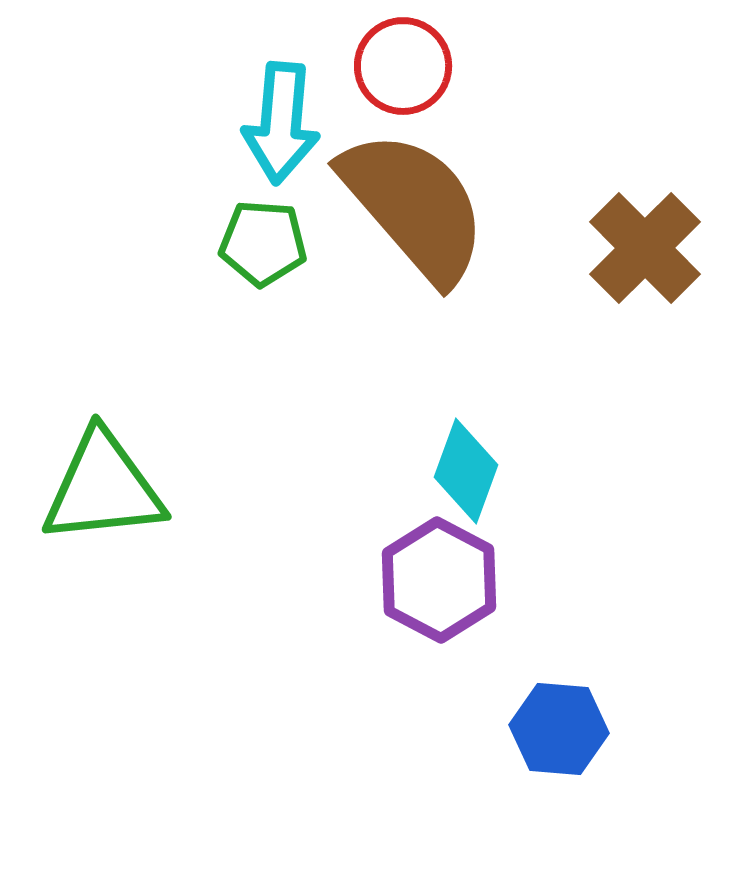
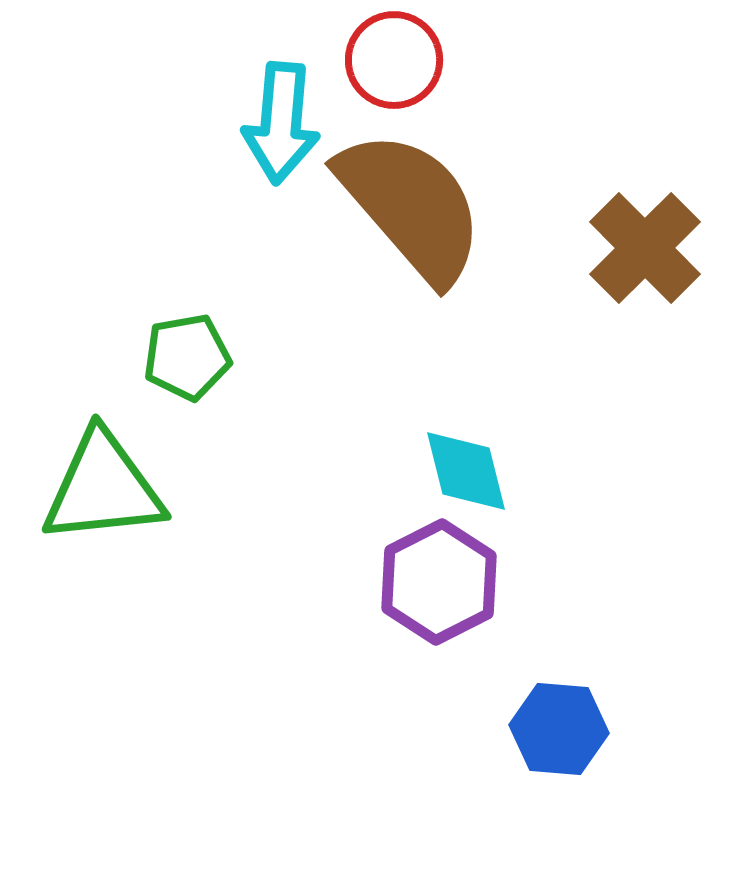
red circle: moved 9 px left, 6 px up
brown semicircle: moved 3 px left
green pentagon: moved 76 px left, 114 px down; rotated 14 degrees counterclockwise
cyan diamond: rotated 34 degrees counterclockwise
purple hexagon: moved 2 px down; rotated 5 degrees clockwise
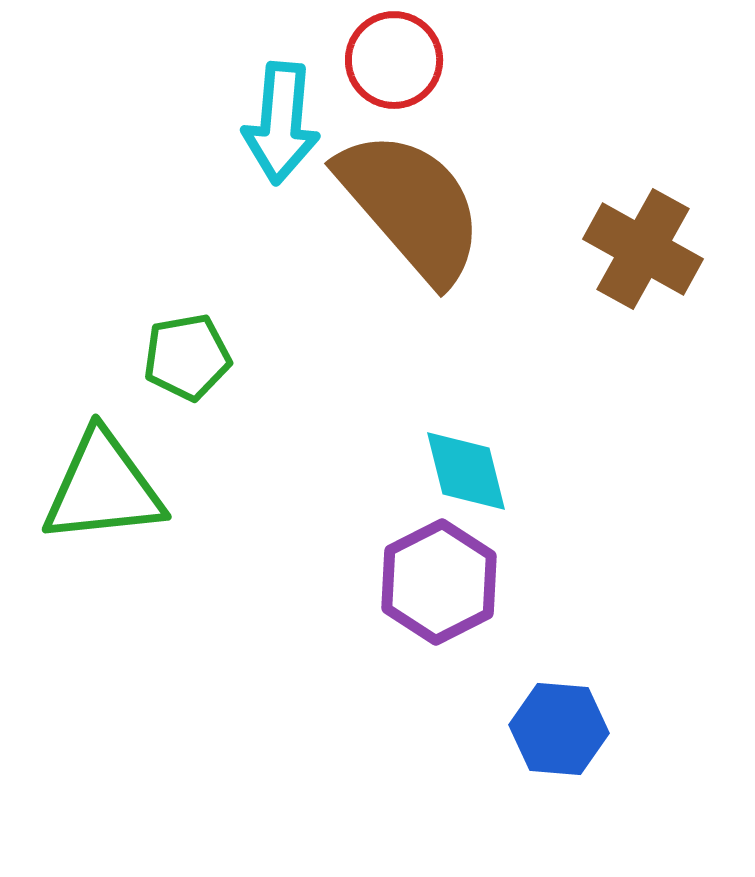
brown cross: moved 2 px left, 1 px down; rotated 16 degrees counterclockwise
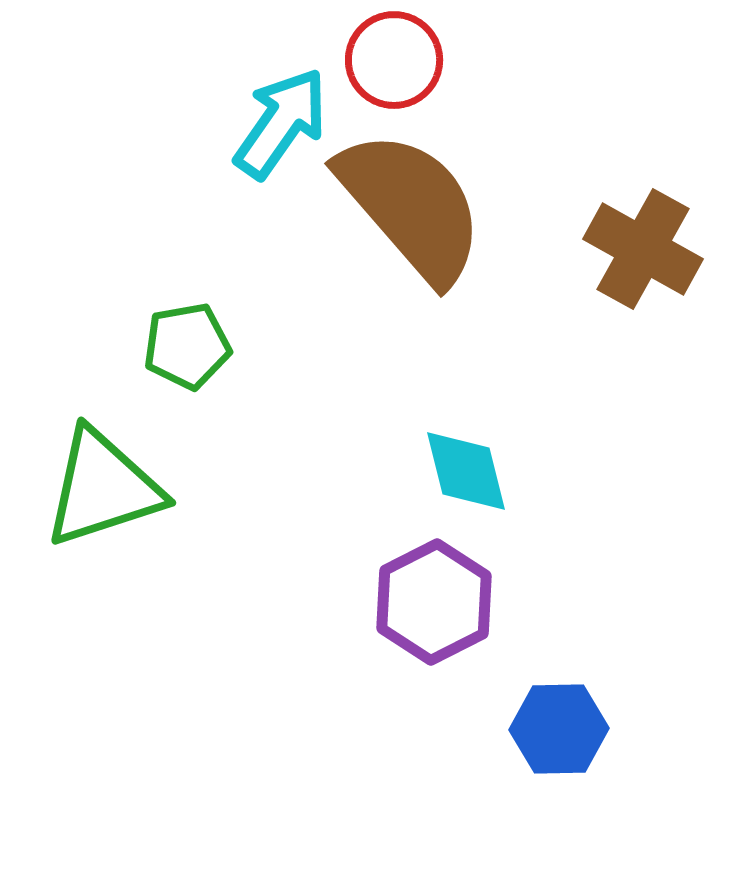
cyan arrow: rotated 150 degrees counterclockwise
green pentagon: moved 11 px up
green triangle: rotated 12 degrees counterclockwise
purple hexagon: moved 5 px left, 20 px down
blue hexagon: rotated 6 degrees counterclockwise
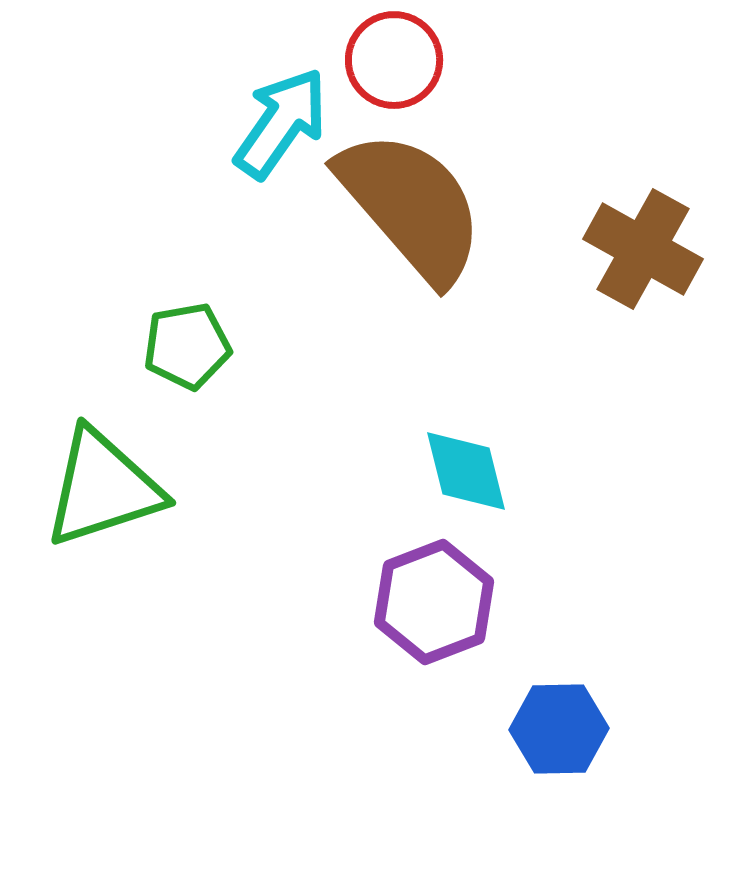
purple hexagon: rotated 6 degrees clockwise
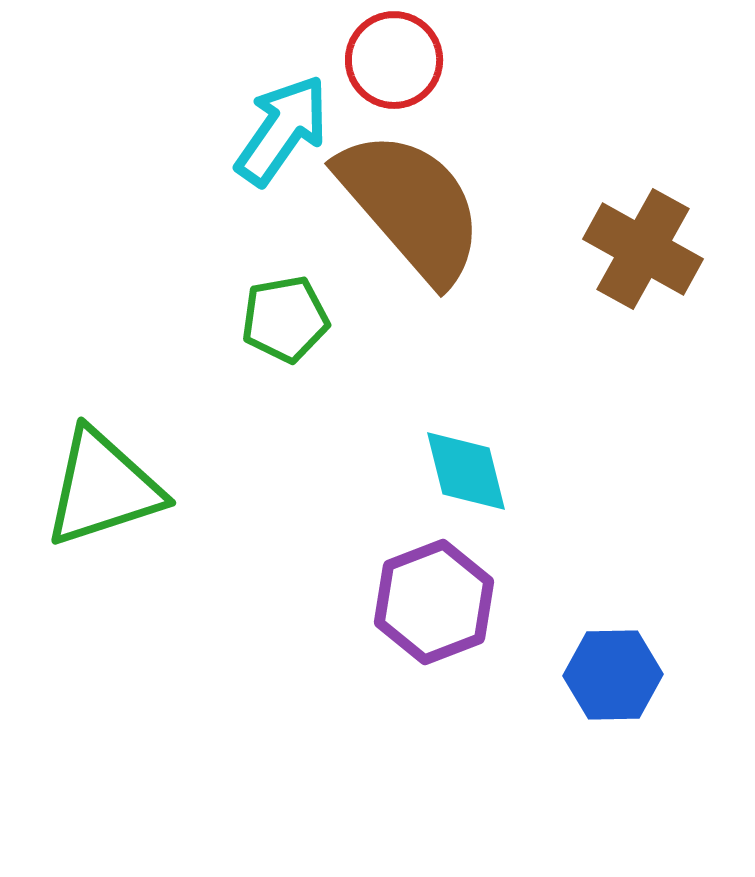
cyan arrow: moved 1 px right, 7 px down
green pentagon: moved 98 px right, 27 px up
blue hexagon: moved 54 px right, 54 px up
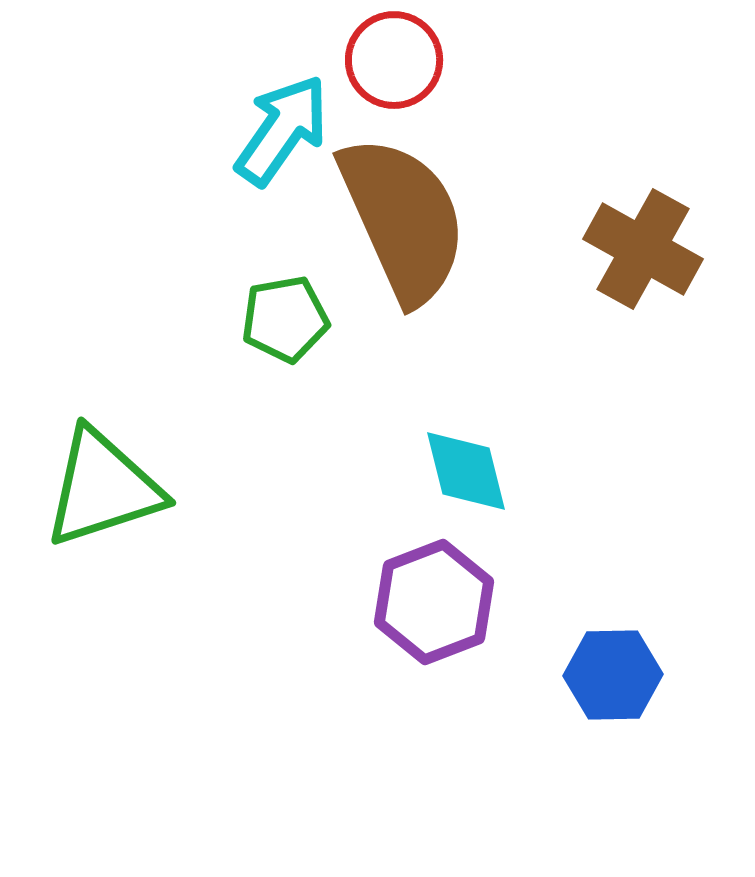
brown semicircle: moved 8 px left, 13 px down; rotated 17 degrees clockwise
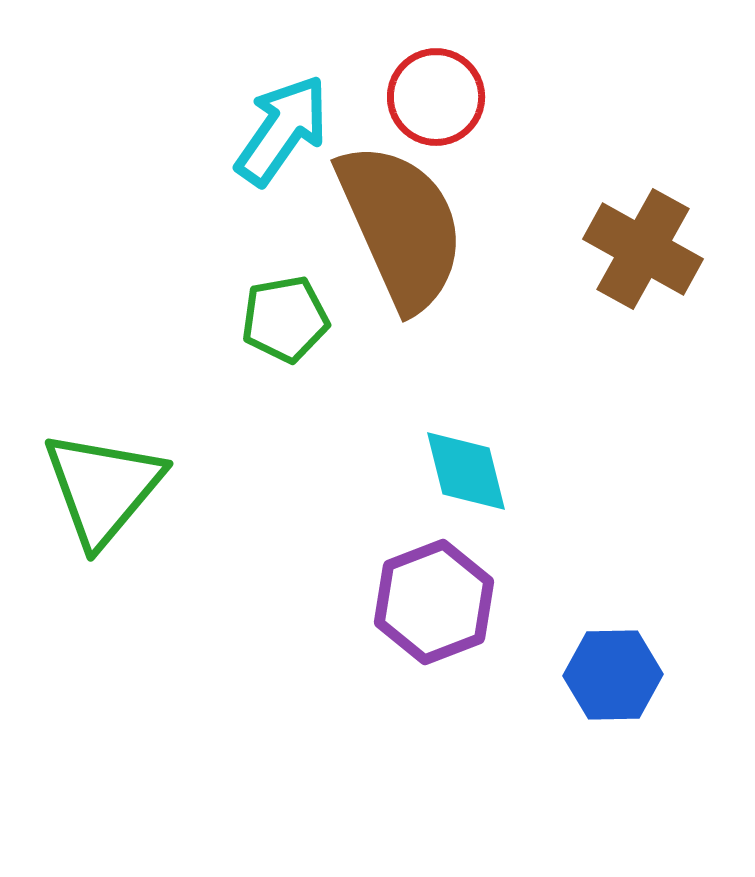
red circle: moved 42 px right, 37 px down
brown semicircle: moved 2 px left, 7 px down
green triangle: rotated 32 degrees counterclockwise
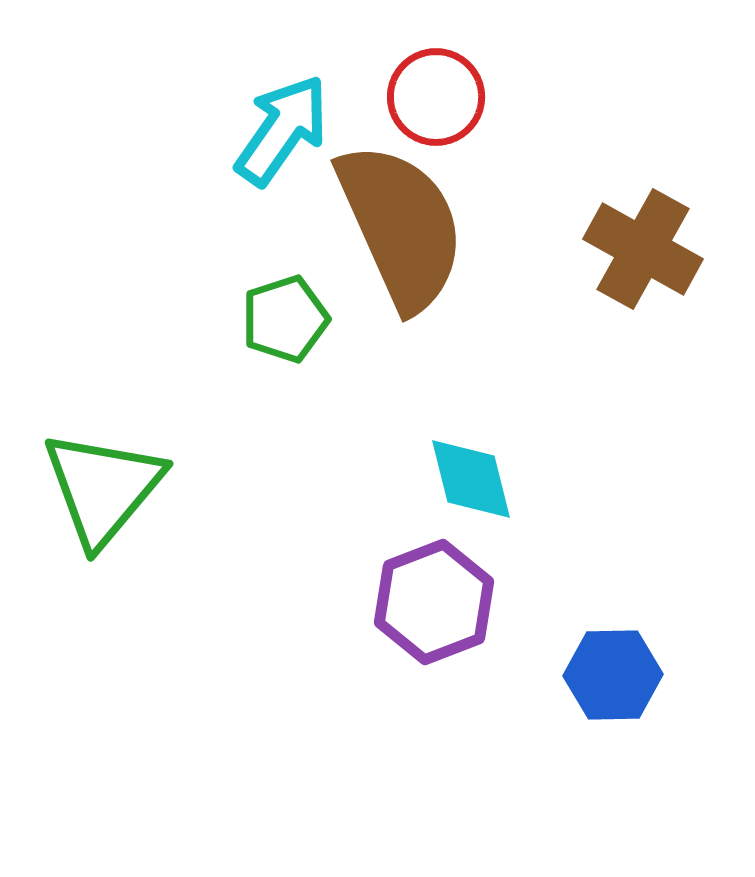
green pentagon: rotated 8 degrees counterclockwise
cyan diamond: moved 5 px right, 8 px down
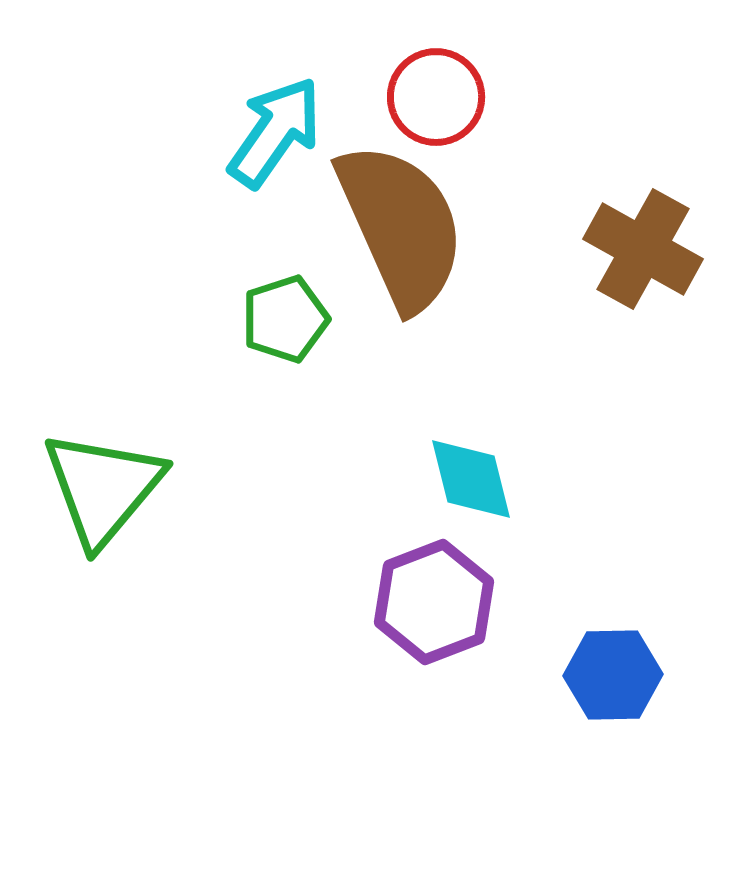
cyan arrow: moved 7 px left, 2 px down
